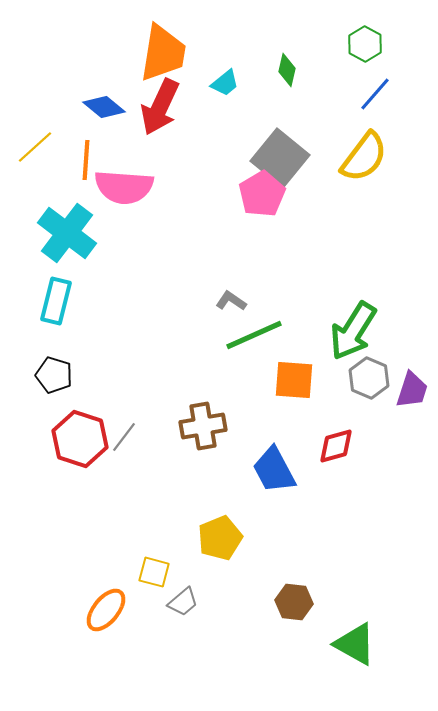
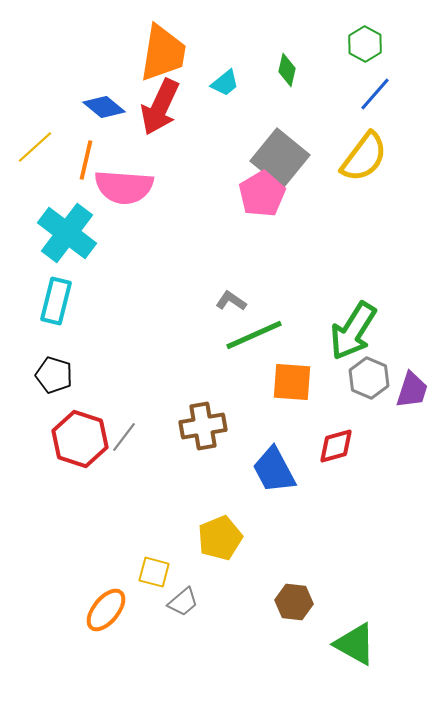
orange line: rotated 9 degrees clockwise
orange square: moved 2 px left, 2 px down
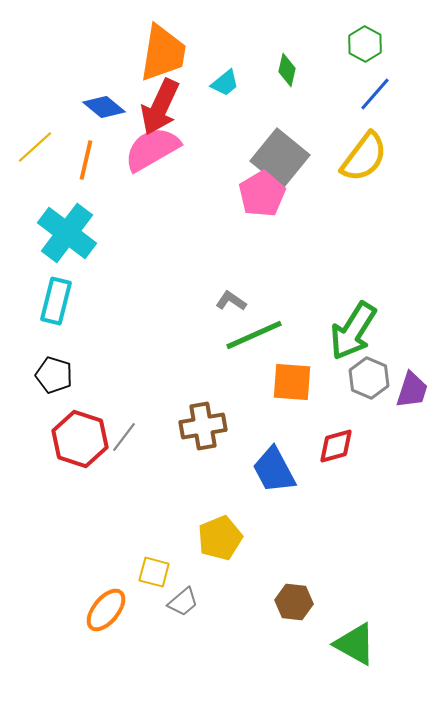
pink semicircle: moved 28 px right, 38 px up; rotated 146 degrees clockwise
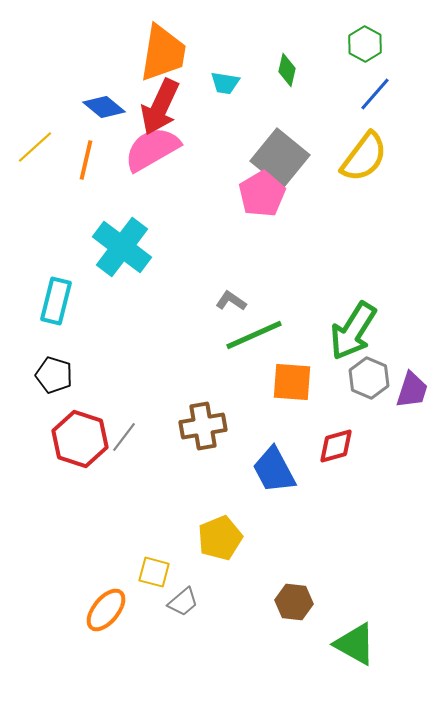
cyan trapezoid: rotated 48 degrees clockwise
cyan cross: moved 55 px right, 14 px down
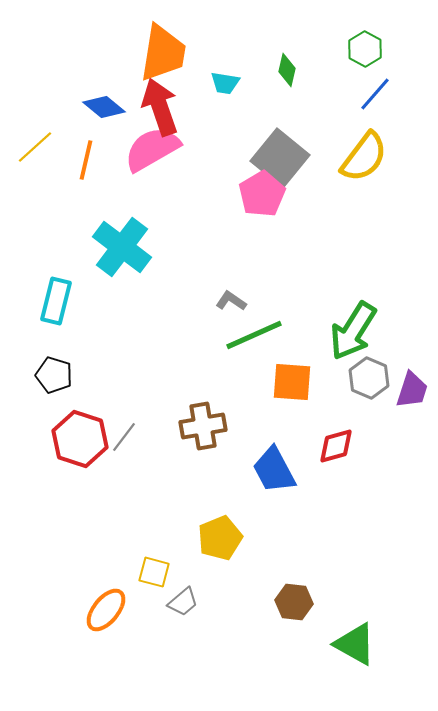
green hexagon: moved 5 px down
red arrow: rotated 136 degrees clockwise
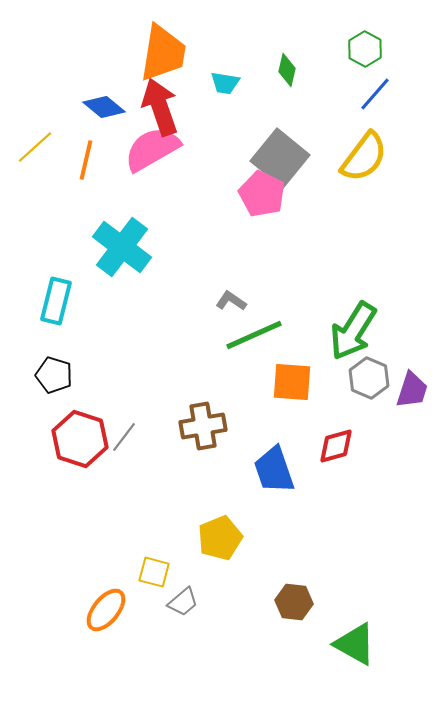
pink pentagon: rotated 15 degrees counterclockwise
blue trapezoid: rotated 9 degrees clockwise
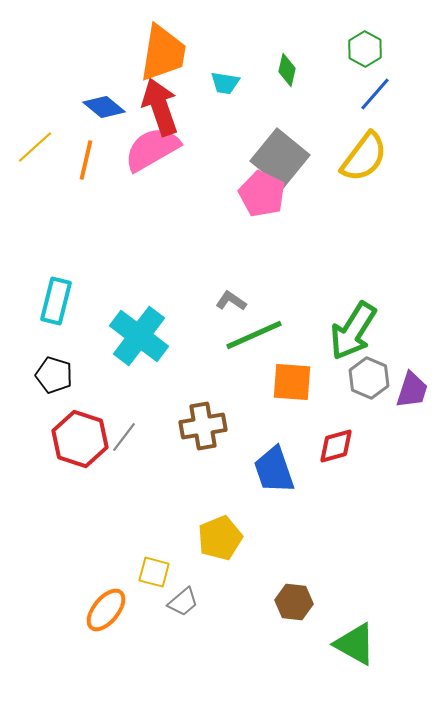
cyan cross: moved 17 px right, 89 px down
